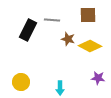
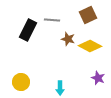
brown square: rotated 24 degrees counterclockwise
purple star: rotated 16 degrees clockwise
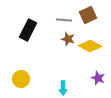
gray line: moved 12 px right
yellow circle: moved 3 px up
cyan arrow: moved 3 px right
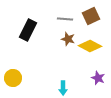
brown square: moved 3 px right, 1 px down
gray line: moved 1 px right, 1 px up
yellow circle: moved 8 px left, 1 px up
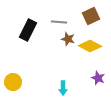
gray line: moved 6 px left, 3 px down
yellow circle: moved 4 px down
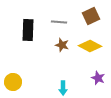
black rectangle: rotated 25 degrees counterclockwise
brown star: moved 6 px left, 6 px down
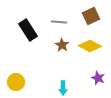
black rectangle: rotated 35 degrees counterclockwise
brown star: rotated 16 degrees clockwise
yellow circle: moved 3 px right
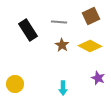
yellow circle: moved 1 px left, 2 px down
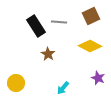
black rectangle: moved 8 px right, 4 px up
brown star: moved 14 px left, 9 px down
yellow circle: moved 1 px right, 1 px up
cyan arrow: rotated 40 degrees clockwise
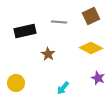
black rectangle: moved 11 px left, 5 px down; rotated 70 degrees counterclockwise
yellow diamond: moved 1 px right, 2 px down
